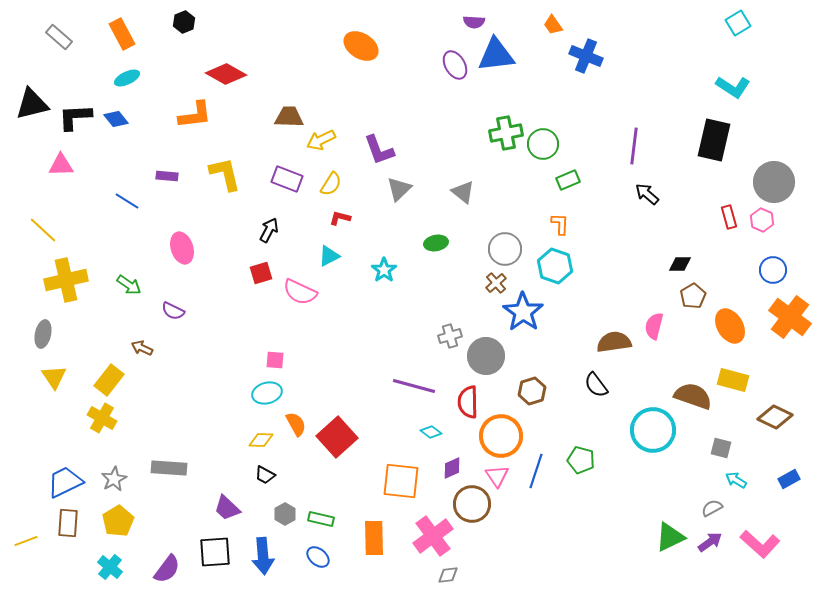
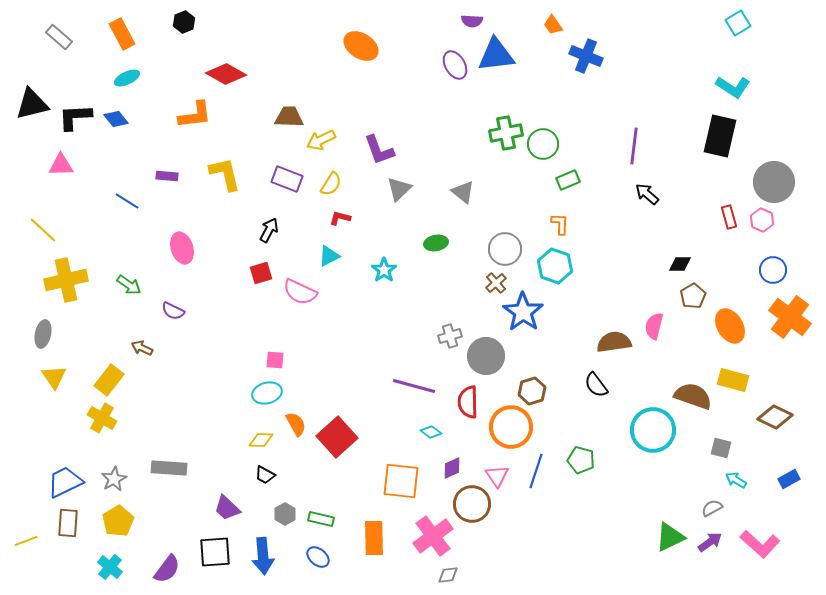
purple semicircle at (474, 22): moved 2 px left, 1 px up
black rectangle at (714, 140): moved 6 px right, 4 px up
orange circle at (501, 436): moved 10 px right, 9 px up
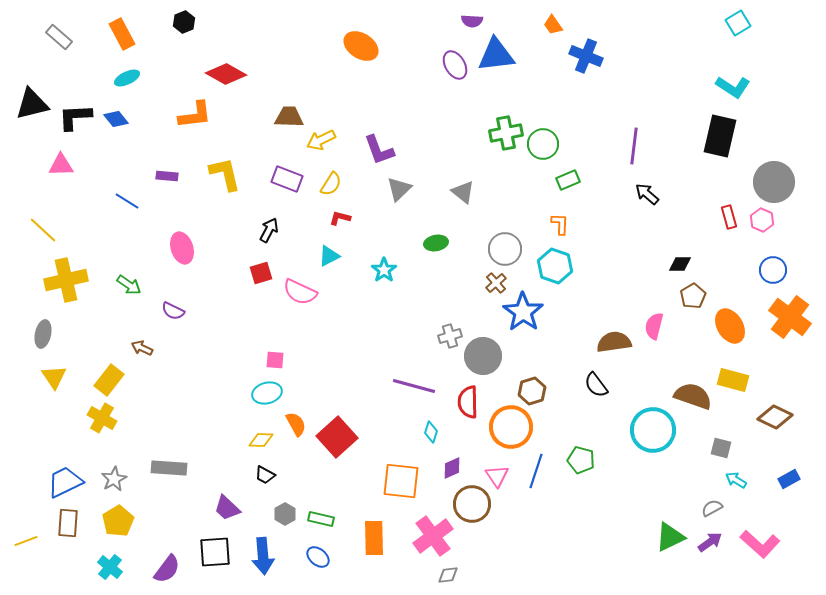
gray circle at (486, 356): moved 3 px left
cyan diamond at (431, 432): rotated 70 degrees clockwise
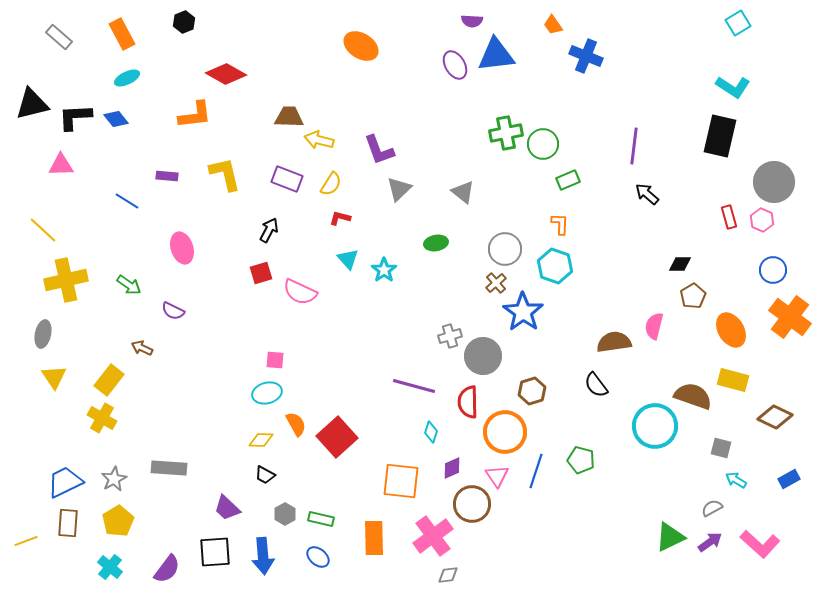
yellow arrow at (321, 140): moved 2 px left; rotated 40 degrees clockwise
cyan triangle at (329, 256): moved 19 px right, 3 px down; rotated 45 degrees counterclockwise
orange ellipse at (730, 326): moved 1 px right, 4 px down
orange circle at (511, 427): moved 6 px left, 5 px down
cyan circle at (653, 430): moved 2 px right, 4 px up
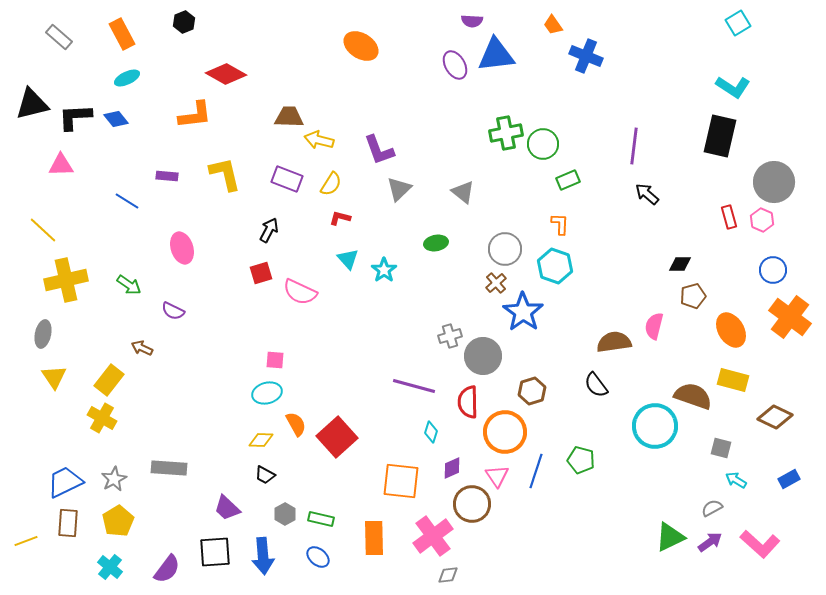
brown pentagon at (693, 296): rotated 15 degrees clockwise
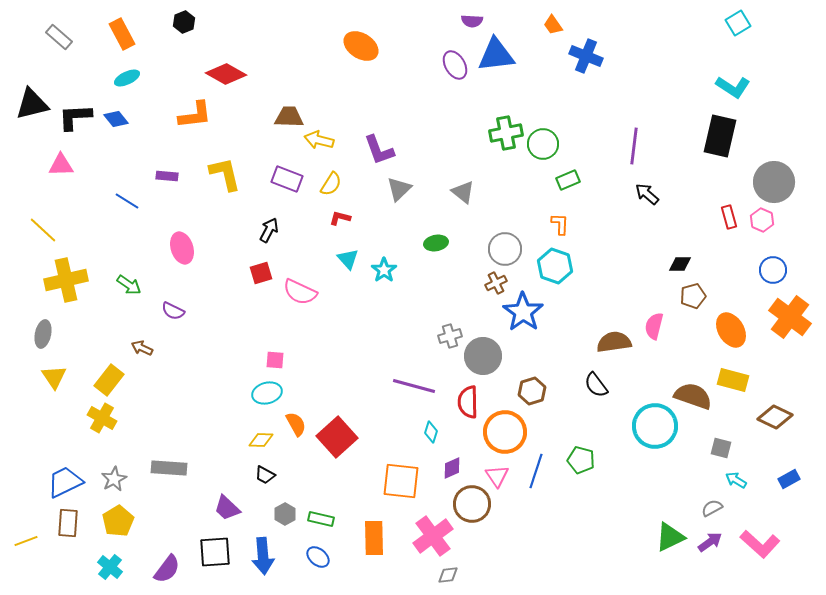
brown cross at (496, 283): rotated 15 degrees clockwise
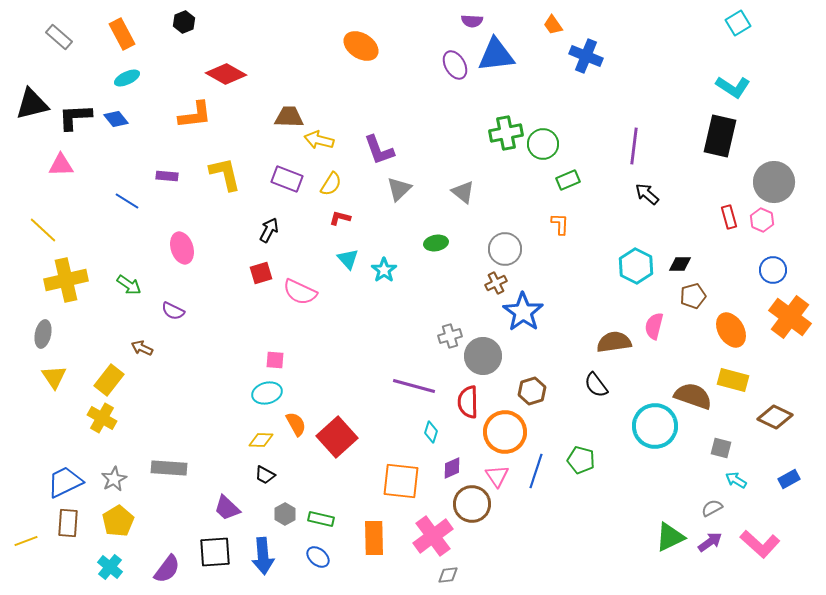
cyan hexagon at (555, 266): moved 81 px right; rotated 8 degrees clockwise
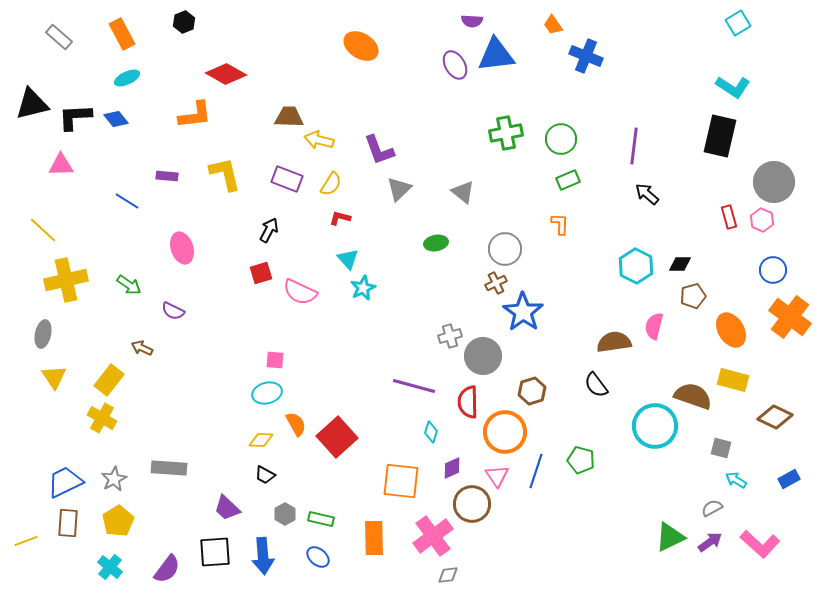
green circle at (543, 144): moved 18 px right, 5 px up
cyan star at (384, 270): moved 21 px left, 18 px down; rotated 10 degrees clockwise
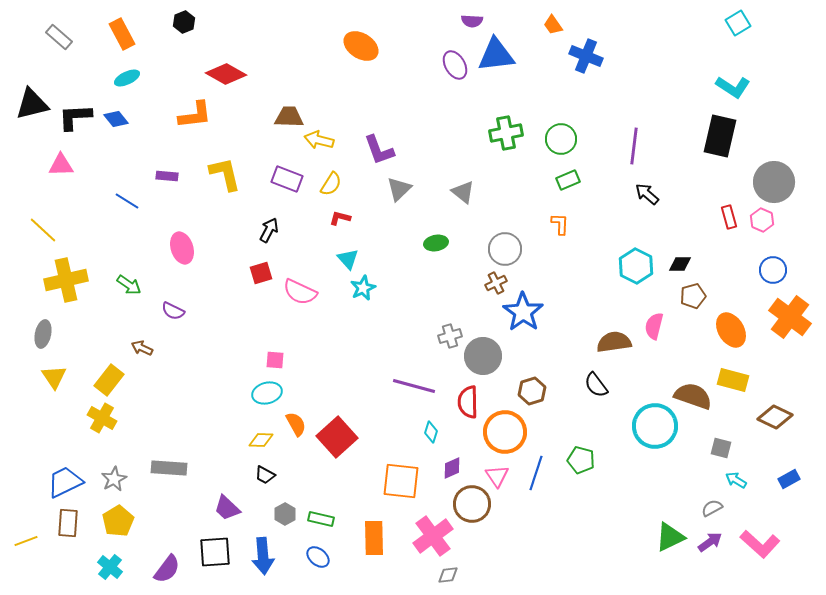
blue line at (536, 471): moved 2 px down
